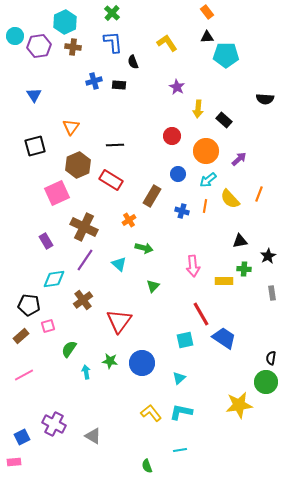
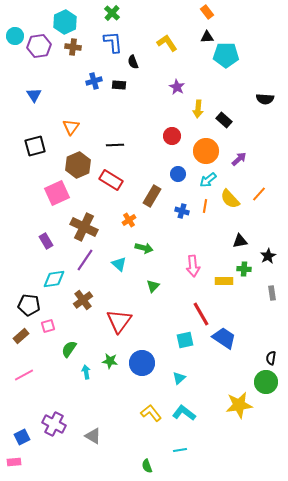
orange line at (259, 194): rotated 21 degrees clockwise
cyan L-shape at (181, 412): moved 3 px right, 1 px down; rotated 25 degrees clockwise
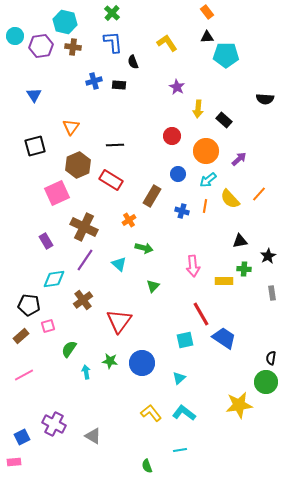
cyan hexagon at (65, 22): rotated 20 degrees counterclockwise
purple hexagon at (39, 46): moved 2 px right
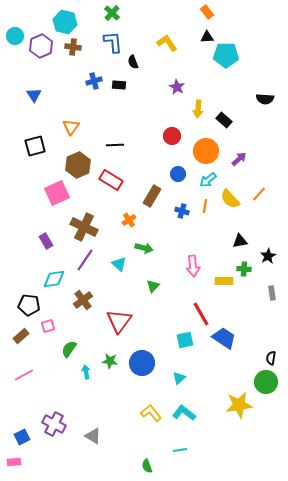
purple hexagon at (41, 46): rotated 15 degrees counterclockwise
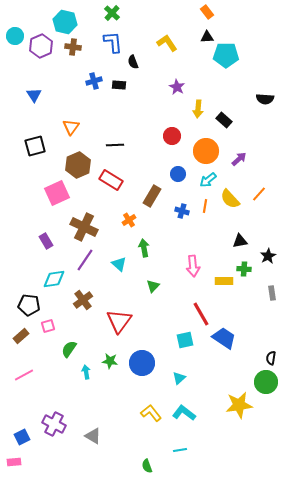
green arrow at (144, 248): rotated 114 degrees counterclockwise
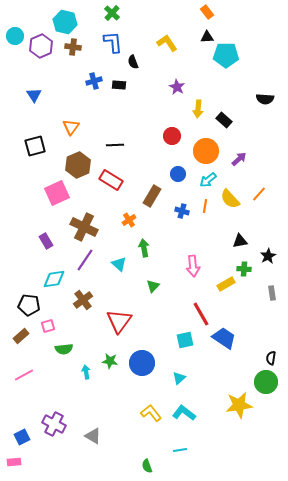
yellow rectangle at (224, 281): moved 2 px right, 3 px down; rotated 30 degrees counterclockwise
green semicircle at (69, 349): moved 5 px left; rotated 132 degrees counterclockwise
